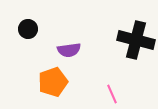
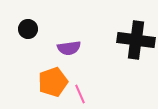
black cross: rotated 6 degrees counterclockwise
purple semicircle: moved 2 px up
pink line: moved 32 px left
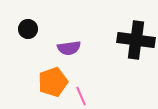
pink line: moved 1 px right, 2 px down
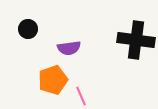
orange pentagon: moved 2 px up
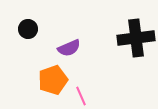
black cross: moved 2 px up; rotated 15 degrees counterclockwise
purple semicircle: rotated 15 degrees counterclockwise
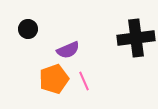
purple semicircle: moved 1 px left, 2 px down
orange pentagon: moved 1 px right, 1 px up
pink line: moved 3 px right, 15 px up
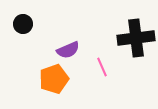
black circle: moved 5 px left, 5 px up
pink line: moved 18 px right, 14 px up
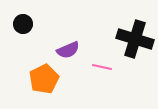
black cross: moved 1 px left, 1 px down; rotated 24 degrees clockwise
pink line: rotated 54 degrees counterclockwise
orange pentagon: moved 10 px left; rotated 8 degrees counterclockwise
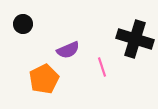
pink line: rotated 60 degrees clockwise
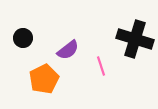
black circle: moved 14 px down
purple semicircle: rotated 15 degrees counterclockwise
pink line: moved 1 px left, 1 px up
